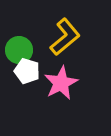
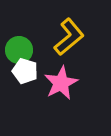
yellow L-shape: moved 4 px right
white pentagon: moved 2 px left
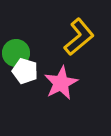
yellow L-shape: moved 10 px right
green circle: moved 3 px left, 3 px down
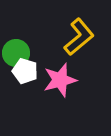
pink star: moved 1 px left, 3 px up; rotated 12 degrees clockwise
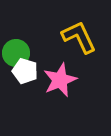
yellow L-shape: rotated 75 degrees counterclockwise
pink star: rotated 8 degrees counterclockwise
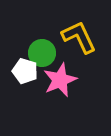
green circle: moved 26 px right
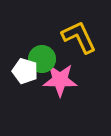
green circle: moved 6 px down
pink star: rotated 24 degrees clockwise
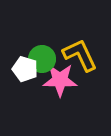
yellow L-shape: moved 1 px right, 18 px down
white pentagon: moved 2 px up
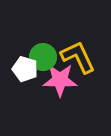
yellow L-shape: moved 2 px left, 2 px down
green circle: moved 1 px right, 2 px up
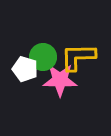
yellow L-shape: rotated 66 degrees counterclockwise
